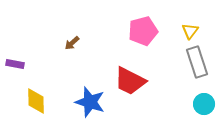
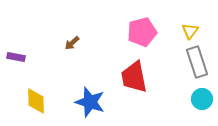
pink pentagon: moved 1 px left, 1 px down
purple rectangle: moved 1 px right, 7 px up
red trapezoid: moved 4 px right, 4 px up; rotated 52 degrees clockwise
cyan circle: moved 2 px left, 5 px up
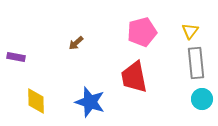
brown arrow: moved 4 px right
gray rectangle: moved 1 px left, 1 px down; rotated 12 degrees clockwise
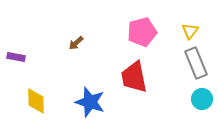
gray rectangle: rotated 16 degrees counterclockwise
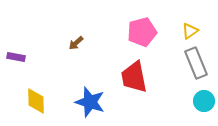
yellow triangle: rotated 18 degrees clockwise
cyan circle: moved 2 px right, 2 px down
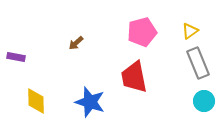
gray rectangle: moved 2 px right
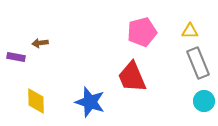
yellow triangle: rotated 36 degrees clockwise
brown arrow: moved 36 px left; rotated 35 degrees clockwise
red trapezoid: moved 2 px left; rotated 12 degrees counterclockwise
